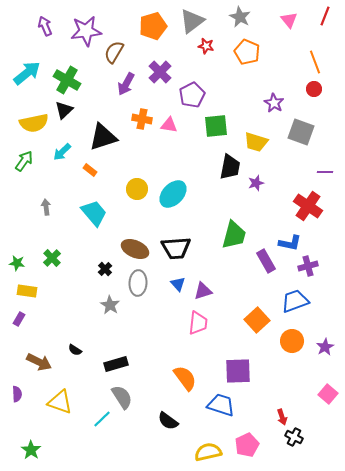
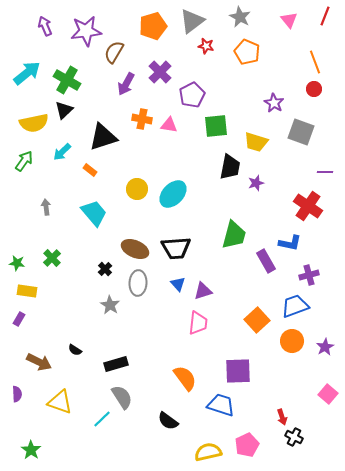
purple cross at (308, 266): moved 1 px right, 9 px down
blue trapezoid at (295, 301): moved 5 px down
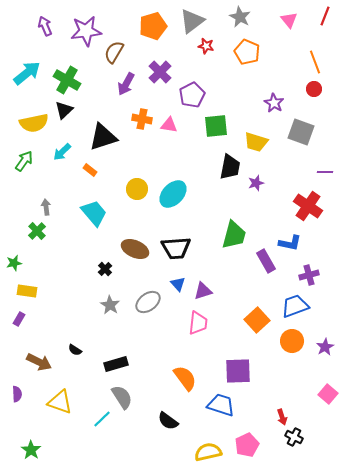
green cross at (52, 258): moved 15 px left, 27 px up
green star at (17, 263): moved 3 px left; rotated 21 degrees counterclockwise
gray ellipse at (138, 283): moved 10 px right, 19 px down; rotated 50 degrees clockwise
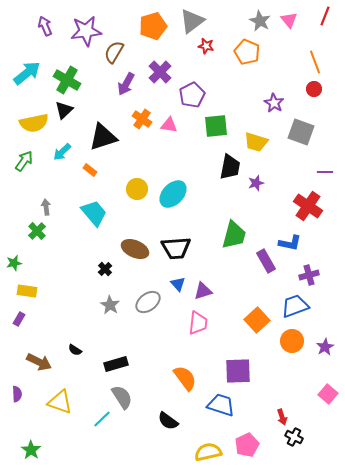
gray star at (240, 17): moved 20 px right, 4 px down
orange cross at (142, 119): rotated 24 degrees clockwise
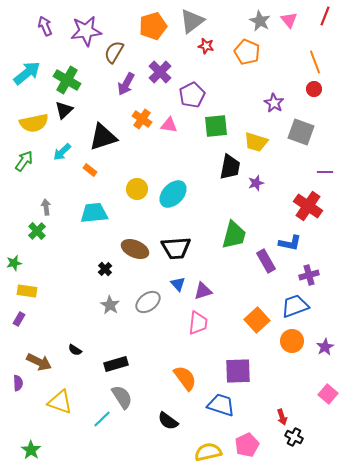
cyan trapezoid at (94, 213): rotated 56 degrees counterclockwise
purple semicircle at (17, 394): moved 1 px right, 11 px up
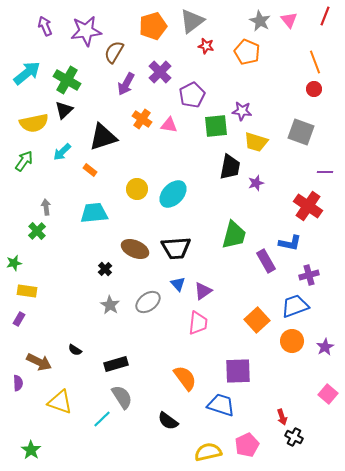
purple star at (274, 103): moved 32 px left, 8 px down; rotated 24 degrees counterclockwise
purple triangle at (203, 291): rotated 18 degrees counterclockwise
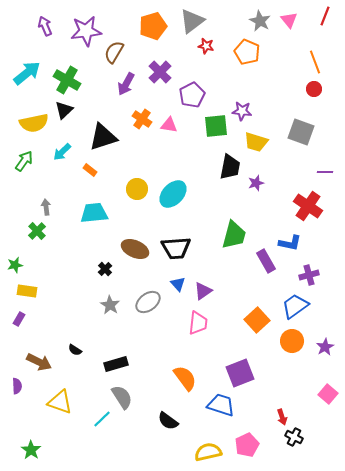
green star at (14, 263): moved 1 px right, 2 px down
blue trapezoid at (295, 306): rotated 16 degrees counterclockwise
purple square at (238, 371): moved 2 px right, 2 px down; rotated 20 degrees counterclockwise
purple semicircle at (18, 383): moved 1 px left, 3 px down
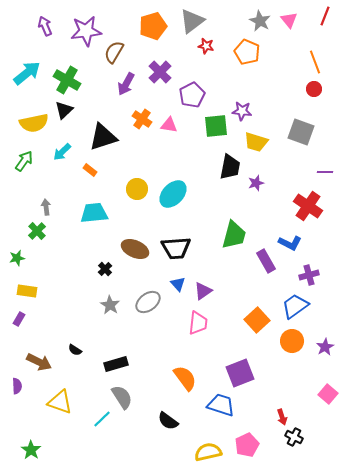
blue L-shape at (290, 243): rotated 15 degrees clockwise
green star at (15, 265): moved 2 px right, 7 px up
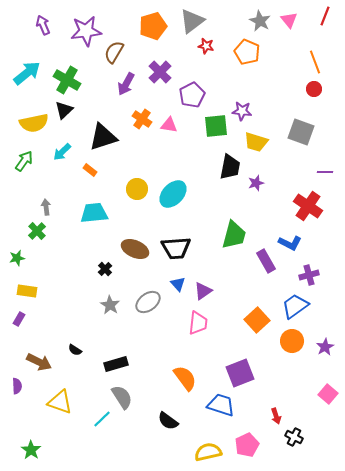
purple arrow at (45, 26): moved 2 px left, 1 px up
red arrow at (282, 417): moved 6 px left, 1 px up
